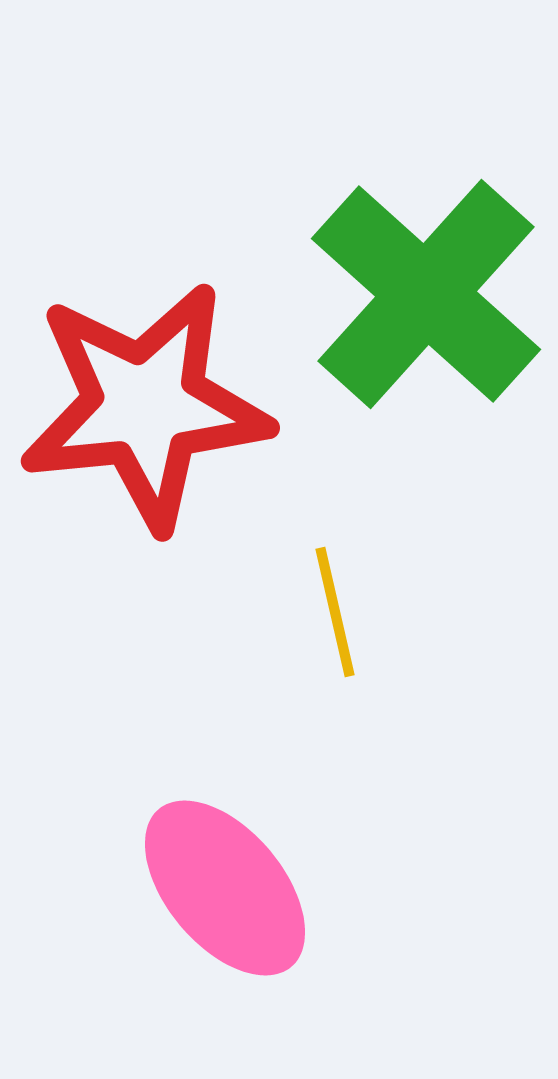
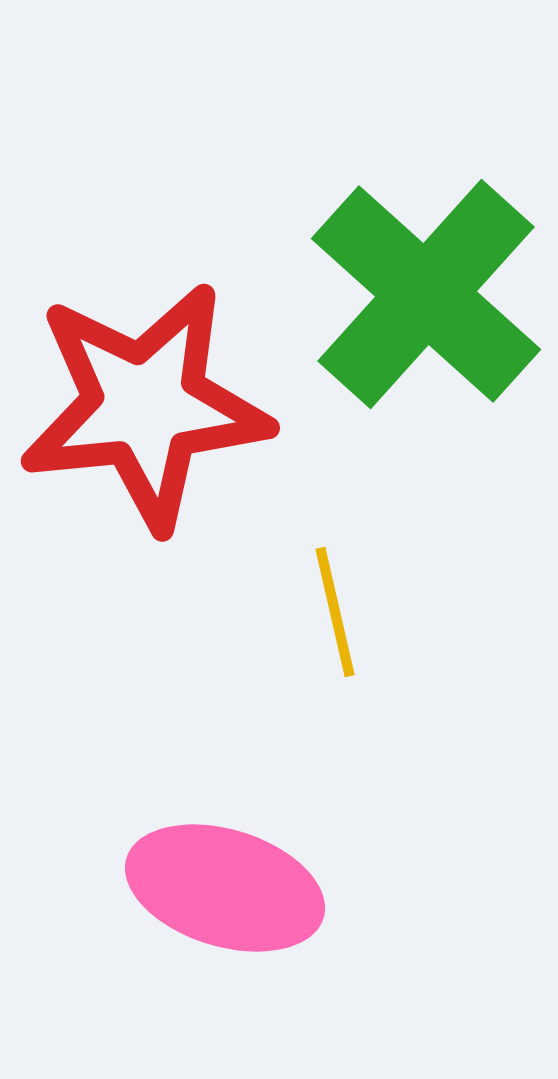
pink ellipse: rotated 33 degrees counterclockwise
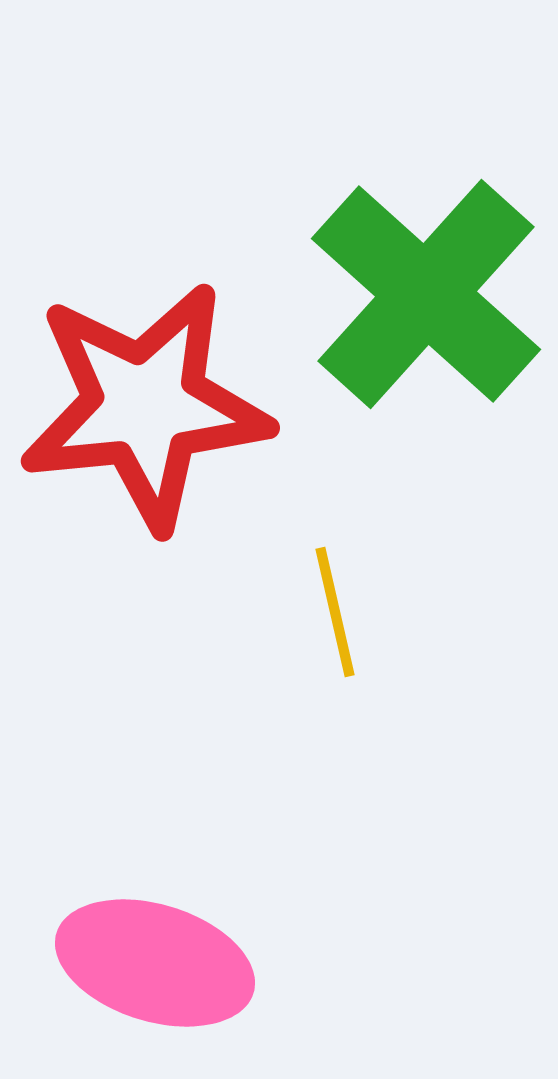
pink ellipse: moved 70 px left, 75 px down
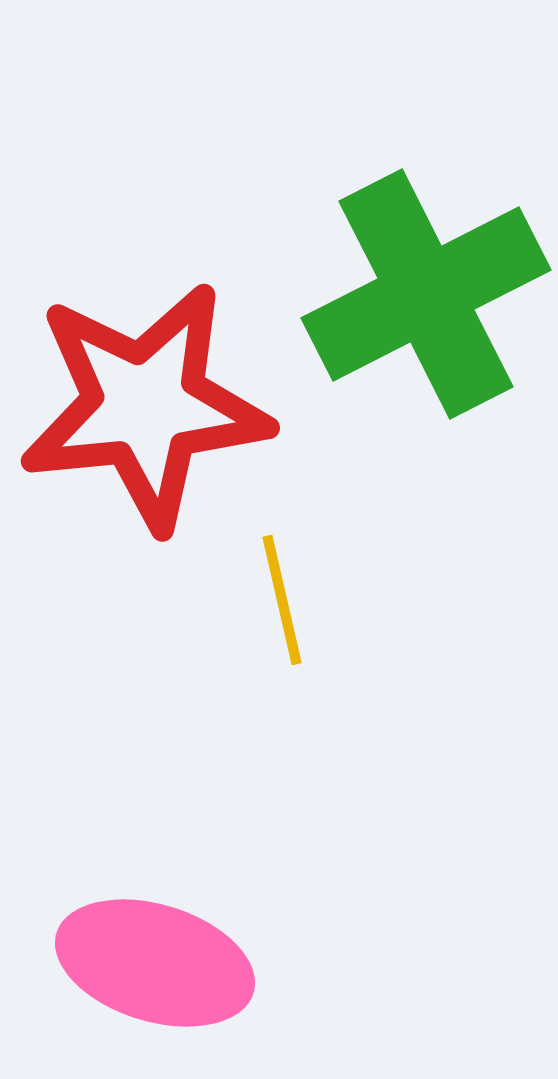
green cross: rotated 21 degrees clockwise
yellow line: moved 53 px left, 12 px up
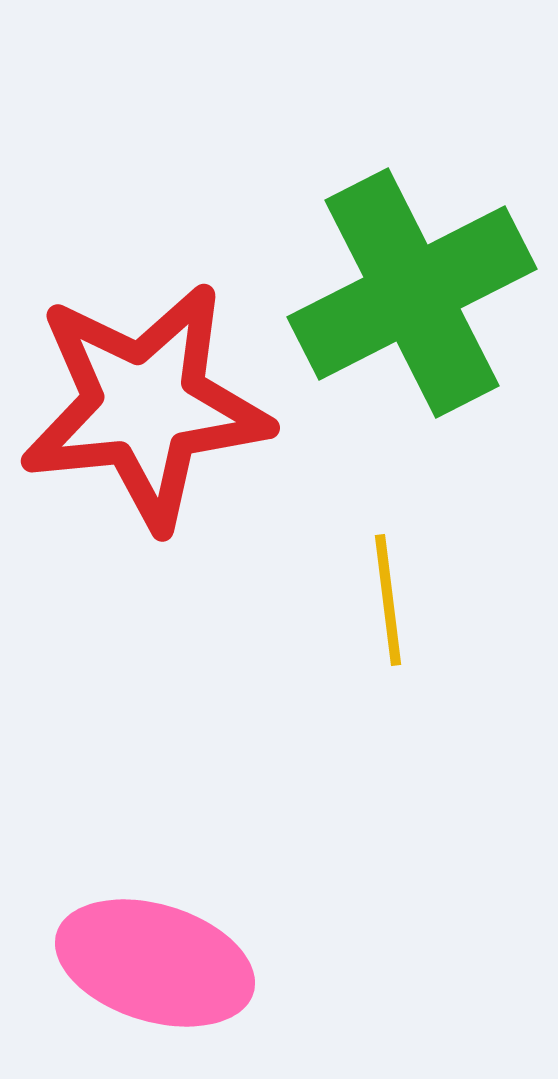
green cross: moved 14 px left, 1 px up
yellow line: moved 106 px right; rotated 6 degrees clockwise
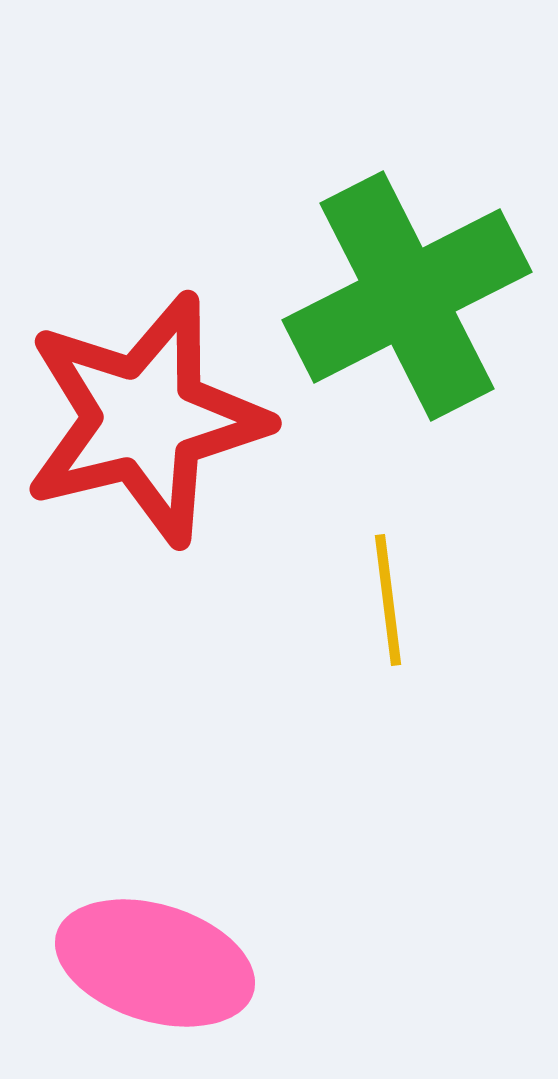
green cross: moved 5 px left, 3 px down
red star: moved 13 px down; rotated 8 degrees counterclockwise
